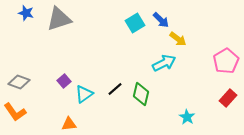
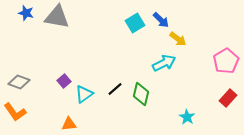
gray triangle: moved 2 px left, 2 px up; rotated 28 degrees clockwise
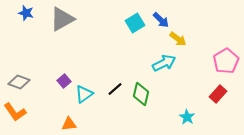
gray triangle: moved 5 px right, 2 px down; rotated 40 degrees counterclockwise
red rectangle: moved 10 px left, 4 px up
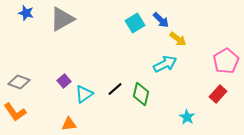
cyan arrow: moved 1 px right, 1 px down
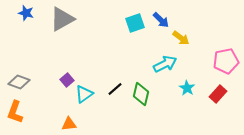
cyan square: rotated 12 degrees clockwise
yellow arrow: moved 3 px right, 1 px up
pink pentagon: rotated 20 degrees clockwise
purple square: moved 3 px right, 1 px up
orange L-shape: rotated 55 degrees clockwise
cyan star: moved 29 px up
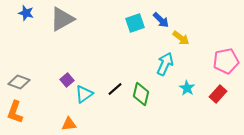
cyan arrow: rotated 40 degrees counterclockwise
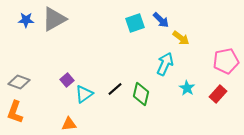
blue star: moved 7 px down; rotated 14 degrees counterclockwise
gray triangle: moved 8 px left
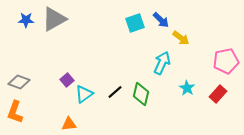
cyan arrow: moved 3 px left, 1 px up
black line: moved 3 px down
